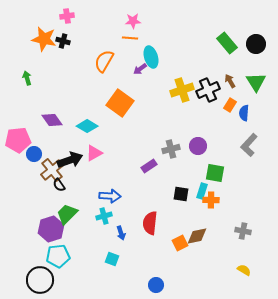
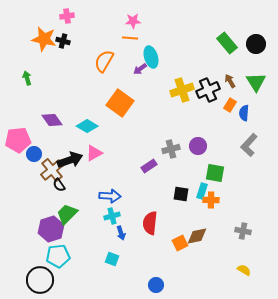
cyan cross at (104, 216): moved 8 px right
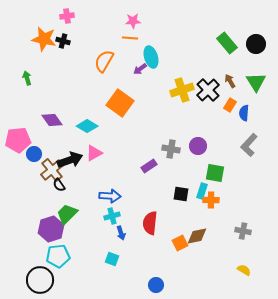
black cross at (208, 90): rotated 20 degrees counterclockwise
gray cross at (171, 149): rotated 24 degrees clockwise
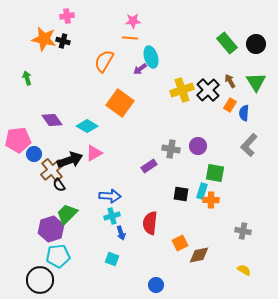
brown diamond at (197, 236): moved 2 px right, 19 px down
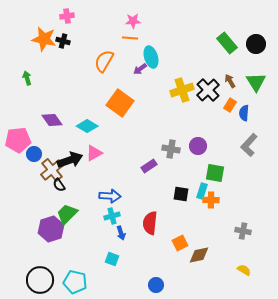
cyan pentagon at (58, 256): moved 17 px right, 26 px down; rotated 20 degrees clockwise
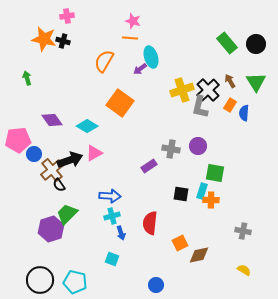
pink star at (133, 21): rotated 21 degrees clockwise
gray L-shape at (249, 145): moved 49 px left, 38 px up; rotated 30 degrees counterclockwise
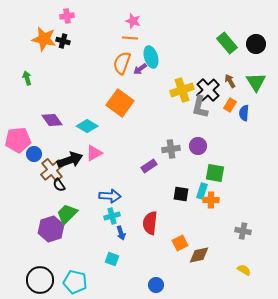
orange semicircle at (104, 61): moved 18 px right, 2 px down; rotated 10 degrees counterclockwise
gray cross at (171, 149): rotated 18 degrees counterclockwise
